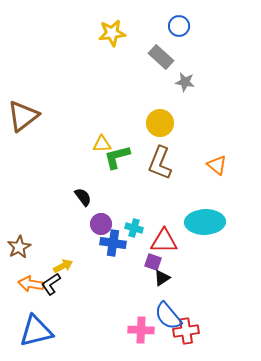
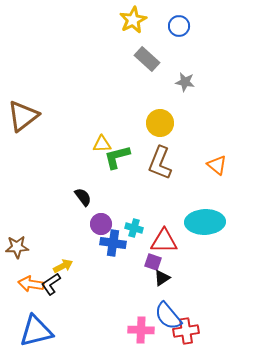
yellow star: moved 21 px right, 13 px up; rotated 20 degrees counterclockwise
gray rectangle: moved 14 px left, 2 px down
brown star: moved 2 px left; rotated 25 degrees clockwise
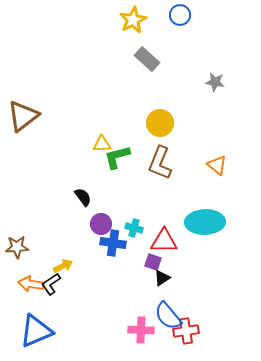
blue circle: moved 1 px right, 11 px up
gray star: moved 30 px right
blue triangle: rotated 9 degrees counterclockwise
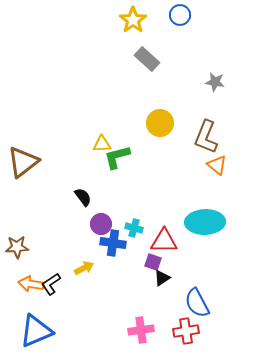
yellow star: rotated 8 degrees counterclockwise
brown triangle: moved 46 px down
brown L-shape: moved 46 px right, 26 px up
yellow arrow: moved 21 px right, 2 px down
blue semicircle: moved 29 px right, 13 px up; rotated 12 degrees clockwise
pink cross: rotated 10 degrees counterclockwise
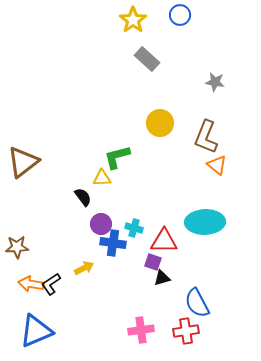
yellow triangle: moved 34 px down
black triangle: rotated 18 degrees clockwise
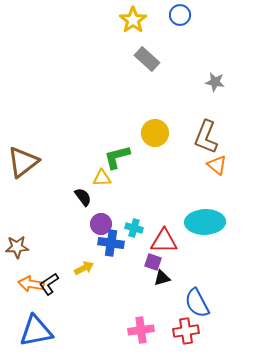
yellow circle: moved 5 px left, 10 px down
blue cross: moved 2 px left
black L-shape: moved 2 px left
blue triangle: rotated 12 degrees clockwise
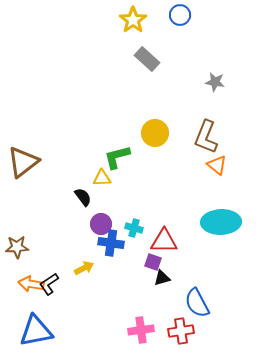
cyan ellipse: moved 16 px right
red cross: moved 5 px left
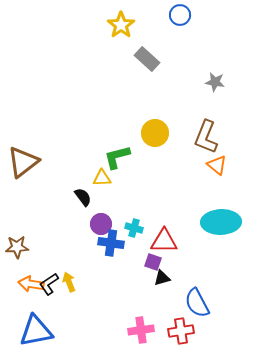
yellow star: moved 12 px left, 5 px down
yellow arrow: moved 15 px left, 14 px down; rotated 84 degrees counterclockwise
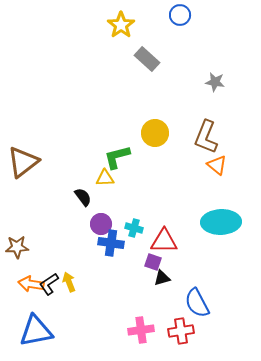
yellow triangle: moved 3 px right
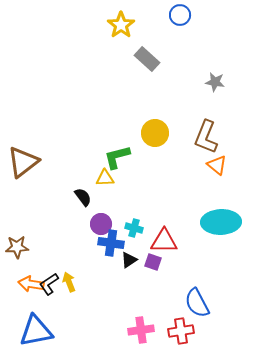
black triangle: moved 33 px left, 18 px up; rotated 18 degrees counterclockwise
